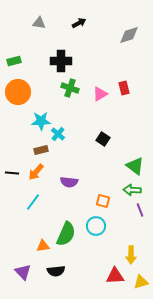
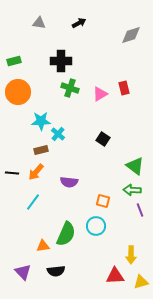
gray diamond: moved 2 px right
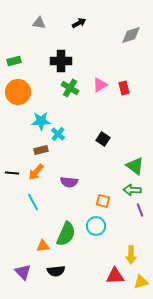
green cross: rotated 12 degrees clockwise
pink triangle: moved 9 px up
cyan line: rotated 66 degrees counterclockwise
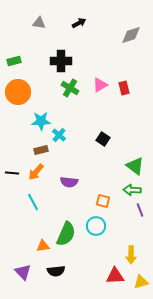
cyan cross: moved 1 px right, 1 px down
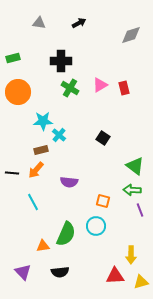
green rectangle: moved 1 px left, 3 px up
cyan star: moved 2 px right
black square: moved 1 px up
orange arrow: moved 2 px up
black semicircle: moved 4 px right, 1 px down
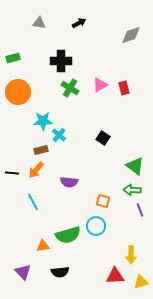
green semicircle: moved 2 px right, 1 px down; rotated 50 degrees clockwise
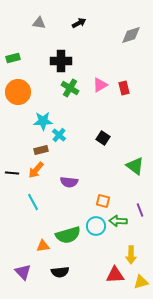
green arrow: moved 14 px left, 31 px down
red triangle: moved 1 px up
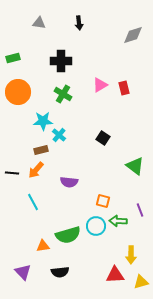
black arrow: rotated 112 degrees clockwise
gray diamond: moved 2 px right
green cross: moved 7 px left, 6 px down
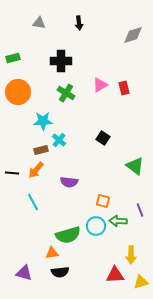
green cross: moved 3 px right, 1 px up
cyan cross: moved 5 px down
orange triangle: moved 9 px right, 7 px down
purple triangle: moved 1 px right, 1 px down; rotated 30 degrees counterclockwise
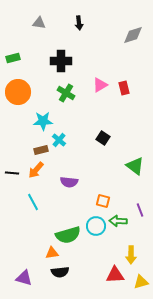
purple triangle: moved 5 px down
